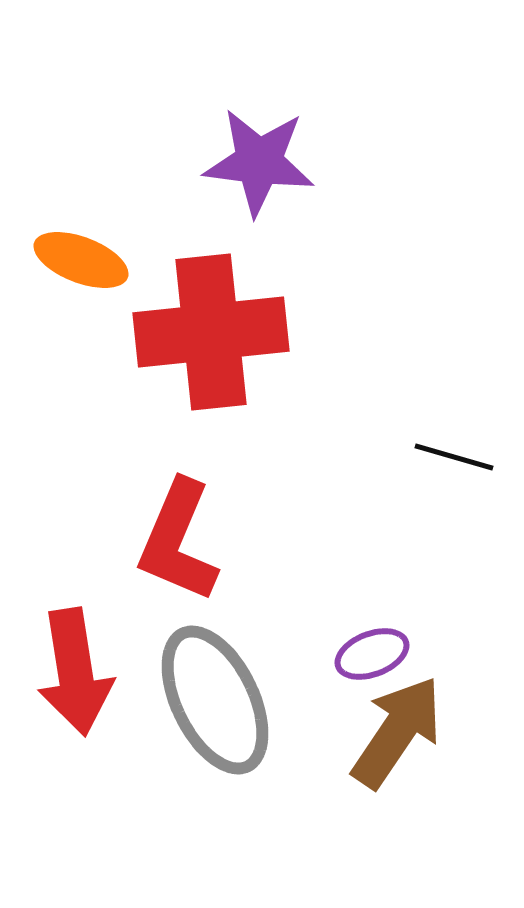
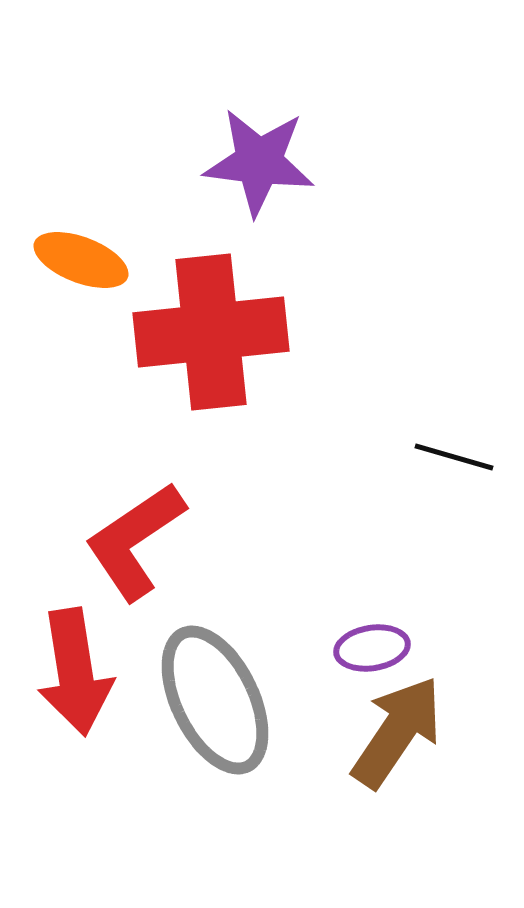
red L-shape: moved 43 px left; rotated 33 degrees clockwise
purple ellipse: moved 6 px up; rotated 12 degrees clockwise
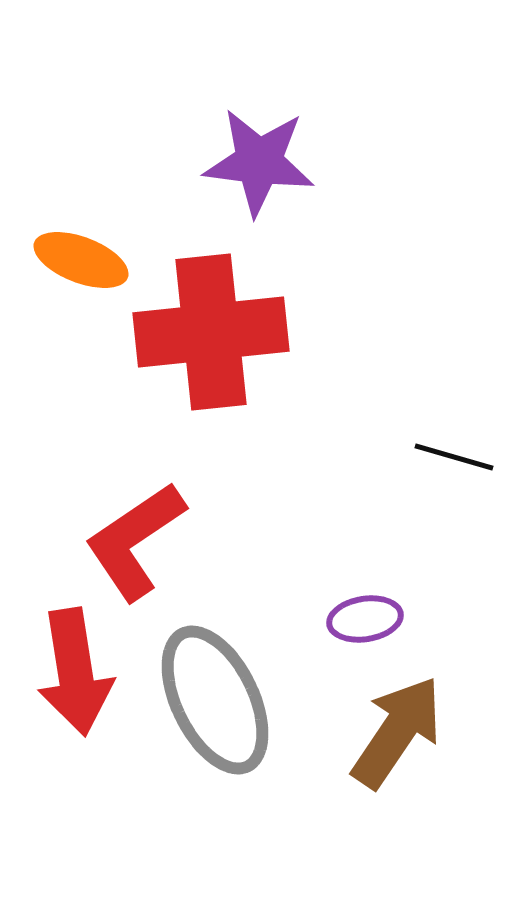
purple ellipse: moved 7 px left, 29 px up
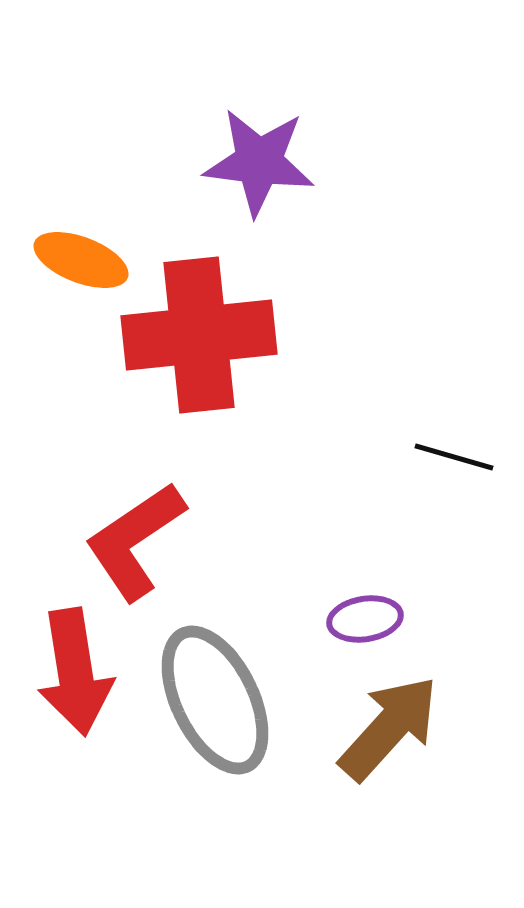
red cross: moved 12 px left, 3 px down
brown arrow: moved 8 px left, 4 px up; rotated 8 degrees clockwise
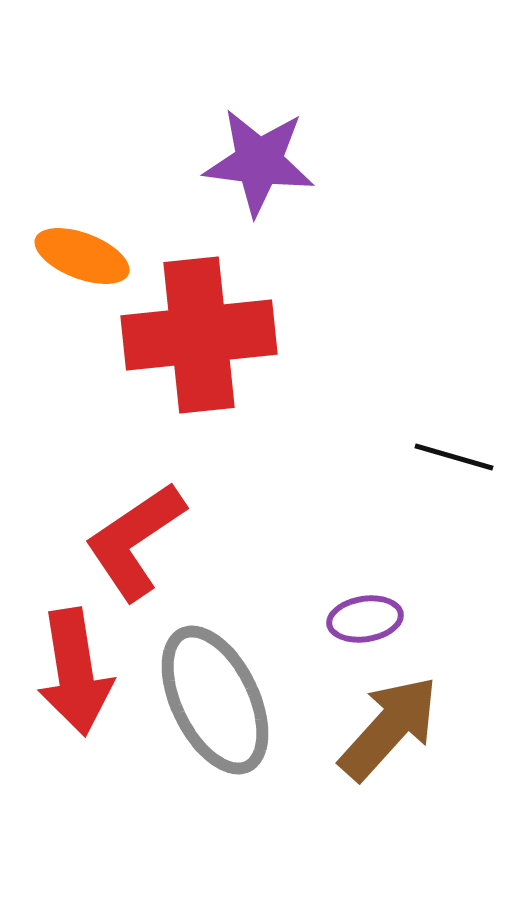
orange ellipse: moved 1 px right, 4 px up
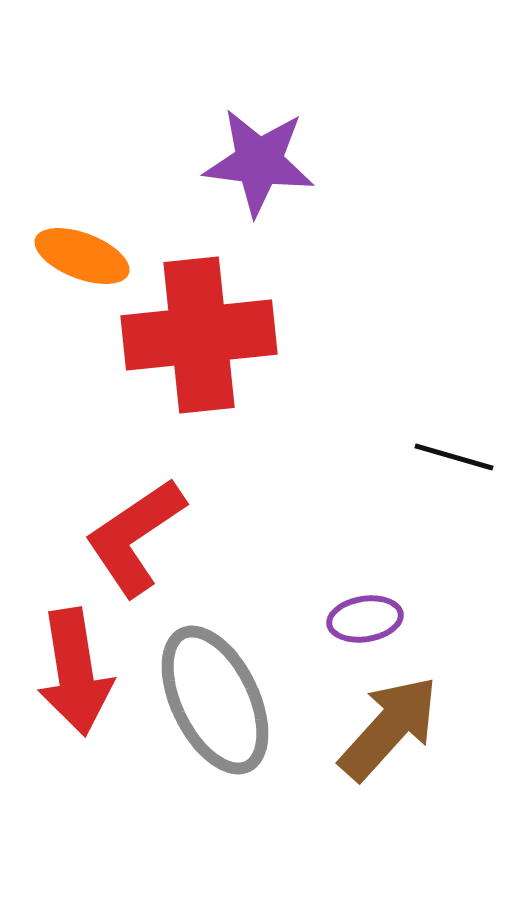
red L-shape: moved 4 px up
